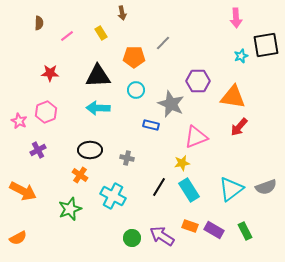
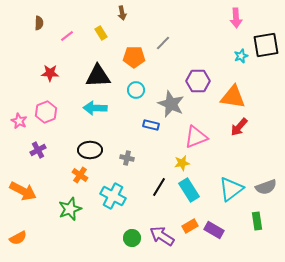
cyan arrow: moved 3 px left
orange rectangle: rotated 49 degrees counterclockwise
green rectangle: moved 12 px right, 10 px up; rotated 18 degrees clockwise
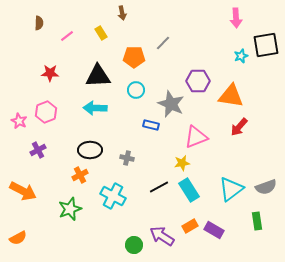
orange triangle: moved 2 px left, 1 px up
orange cross: rotated 28 degrees clockwise
black line: rotated 30 degrees clockwise
green circle: moved 2 px right, 7 px down
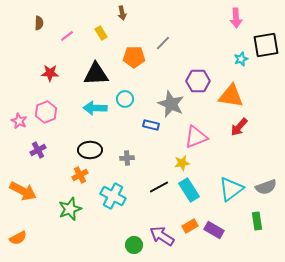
cyan star: moved 3 px down
black triangle: moved 2 px left, 2 px up
cyan circle: moved 11 px left, 9 px down
gray cross: rotated 16 degrees counterclockwise
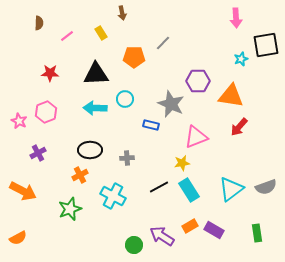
purple cross: moved 3 px down
green rectangle: moved 12 px down
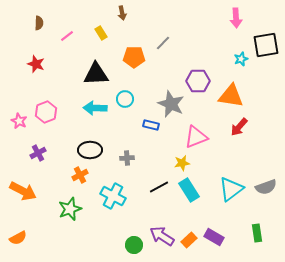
red star: moved 14 px left, 9 px up; rotated 18 degrees clockwise
orange rectangle: moved 1 px left, 14 px down; rotated 14 degrees counterclockwise
purple rectangle: moved 7 px down
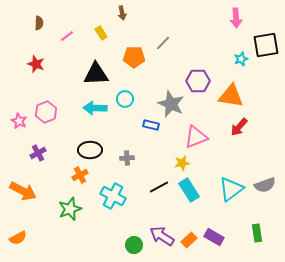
gray semicircle: moved 1 px left, 2 px up
